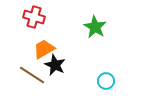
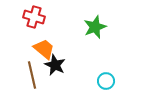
green star: rotated 20 degrees clockwise
orange trapezoid: rotated 70 degrees clockwise
brown line: rotated 44 degrees clockwise
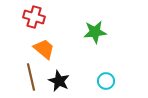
green star: moved 5 px down; rotated 15 degrees clockwise
black star: moved 4 px right, 16 px down
brown line: moved 1 px left, 2 px down
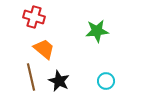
green star: moved 2 px right, 1 px up
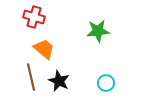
green star: moved 1 px right
cyan circle: moved 2 px down
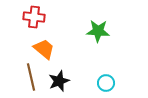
red cross: rotated 10 degrees counterclockwise
green star: rotated 10 degrees clockwise
black star: rotated 25 degrees clockwise
